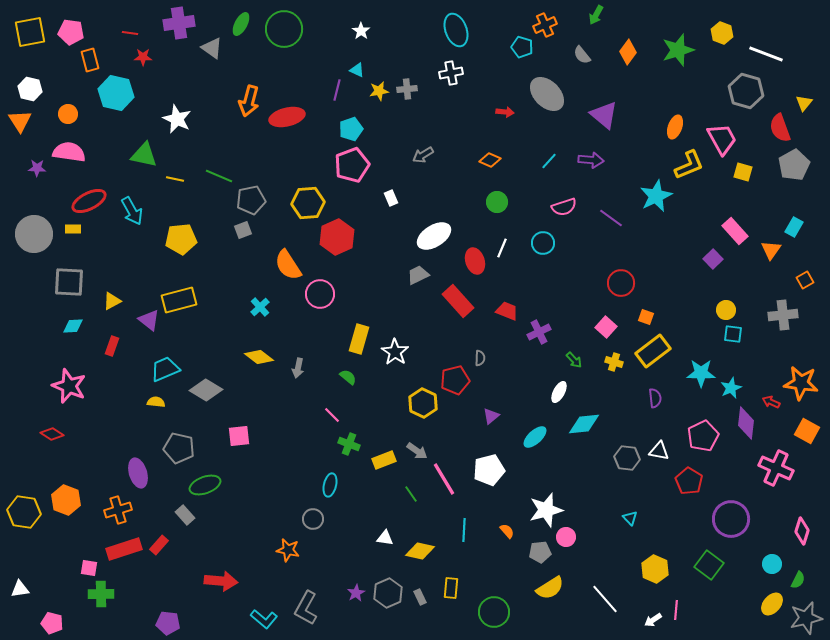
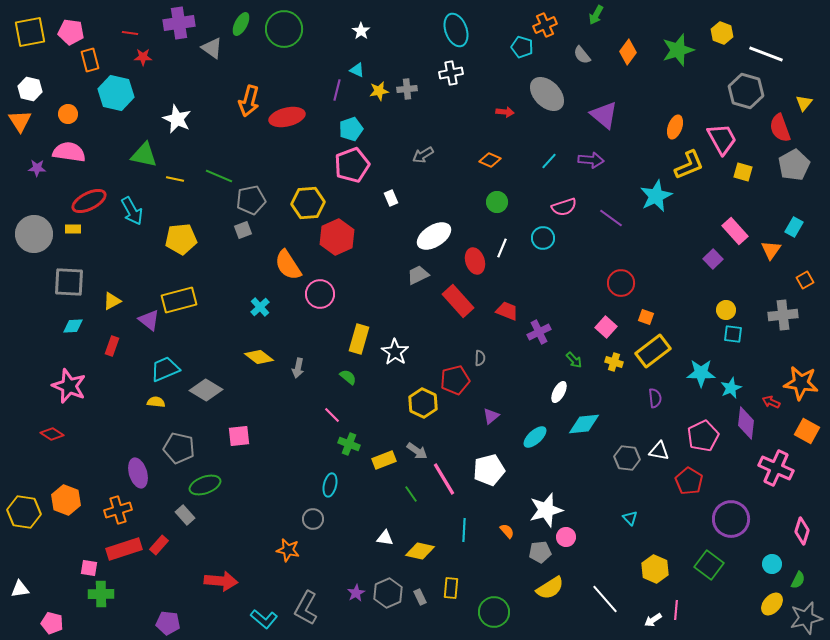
cyan circle at (543, 243): moved 5 px up
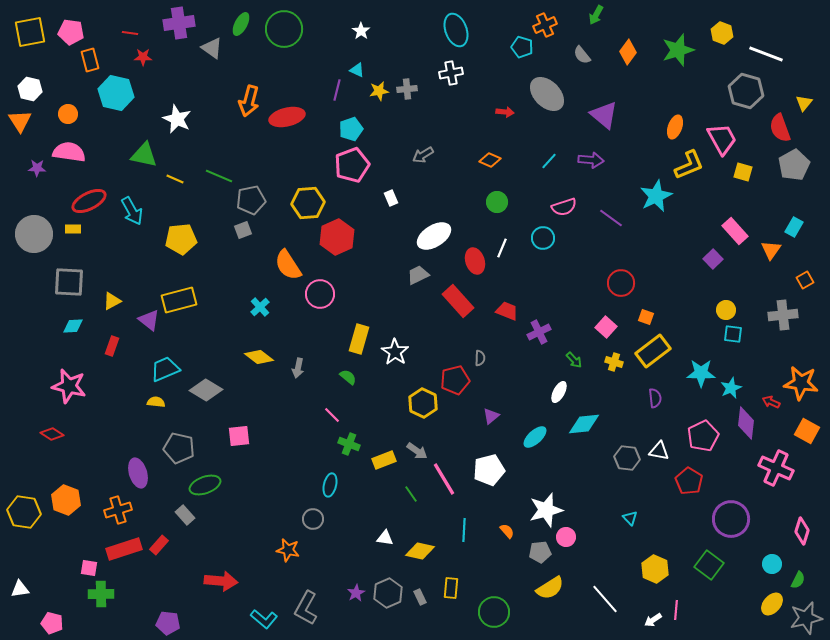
yellow line at (175, 179): rotated 12 degrees clockwise
pink star at (69, 386): rotated 8 degrees counterclockwise
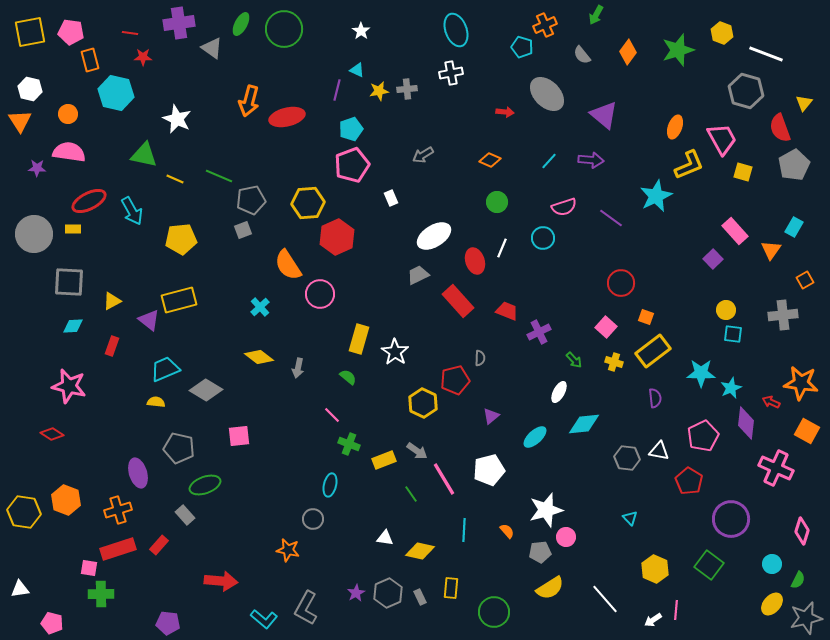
red rectangle at (124, 549): moved 6 px left
